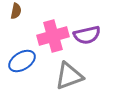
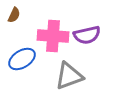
brown semicircle: moved 2 px left, 4 px down; rotated 14 degrees clockwise
pink cross: rotated 20 degrees clockwise
blue ellipse: moved 2 px up
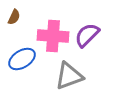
brown semicircle: moved 2 px down
purple semicircle: rotated 148 degrees clockwise
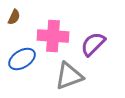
purple semicircle: moved 6 px right, 9 px down
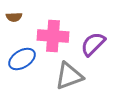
brown semicircle: rotated 63 degrees clockwise
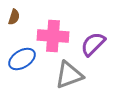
brown semicircle: rotated 70 degrees counterclockwise
gray triangle: moved 1 px up
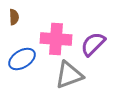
brown semicircle: rotated 21 degrees counterclockwise
pink cross: moved 3 px right, 3 px down
